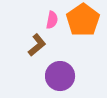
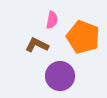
orange pentagon: moved 17 px down; rotated 16 degrees counterclockwise
brown L-shape: rotated 115 degrees counterclockwise
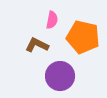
orange pentagon: rotated 8 degrees counterclockwise
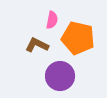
orange pentagon: moved 5 px left, 1 px down
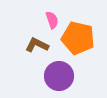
pink semicircle: rotated 30 degrees counterclockwise
purple circle: moved 1 px left
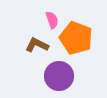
orange pentagon: moved 2 px left; rotated 8 degrees clockwise
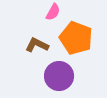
pink semicircle: moved 1 px right, 8 px up; rotated 48 degrees clockwise
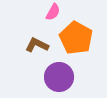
orange pentagon: rotated 8 degrees clockwise
purple circle: moved 1 px down
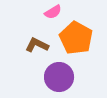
pink semicircle: rotated 30 degrees clockwise
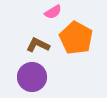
brown L-shape: moved 1 px right
purple circle: moved 27 px left
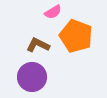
orange pentagon: moved 2 px up; rotated 8 degrees counterclockwise
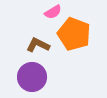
orange pentagon: moved 2 px left, 2 px up
